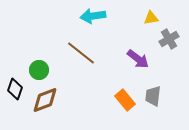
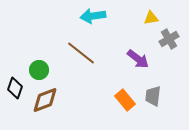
black diamond: moved 1 px up
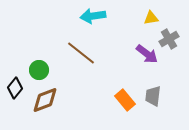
purple arrow: moved 9 px right, 5 px up
black diamond: rotated 20 degrees clockwise
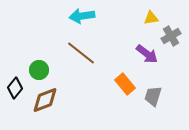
cyan arrow: moved 11 px left
gray cross: moved 2 px right, 3 px up
gray trapezoid: rotated 10 degrees clockwise
orange rectangle: moved 16 px up
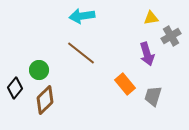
purple arrow: rotated 35 degrees clockwise
brown diamond: rotated 24 degrees counterclockwise
